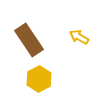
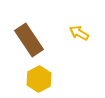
yellow arrow: moved 4 px up
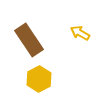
yellow arrow: moved 1 px right
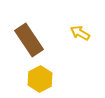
yellow hexagon: moved 1 px right
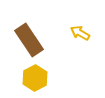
yellow hexagon: moved 5 px left, 1 px up
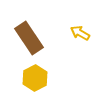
brown rectangle: moved 2 px up
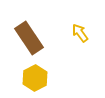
yellow arrow: rotated 24 degrees clockwise
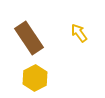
yellow arrow: moved 1 px left
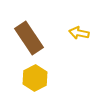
yellow arrow: rotated 42 degrees counterclockwise
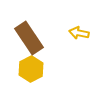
yellow hexagon: moved 4 px left, 9 px up
